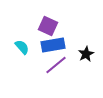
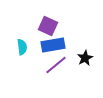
cyan semicircle: rotated 35 degrees clockwise
black star: moved 1 px left, 4 px down
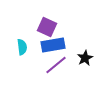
purple square: moved 1 px left, 1 px down
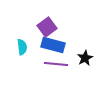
purple square: rotated 30 degrees clockwise
blue rectangle: rotated 25 degrees clockwise
purple line: moved 1 px up; rotated 45 degrees clockwise
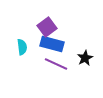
blue rectangle: moved 1 px left, 1 px up
purple line: rotated 20 degrees clockwise
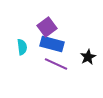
black star: moved 3 px right, 1 px up
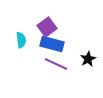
cyan semicircle: moved 1 px left, 7 px up
black star: moved 2 px down
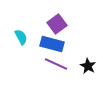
purple square: moved 10 px right, 3 px up
cyan semicircle: moved 3 px up; rotated 21 degrees counterclockwise
black star: moved 7 px down; rotated 14 degrees counterclockwise
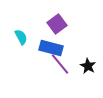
blue rectangle: moved 1 px left, 4 px down
purple line: moved 4 px right; rotated 25 degrees clockwise
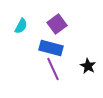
cyan semicircle: moved 11 px up; rotated 56 degrees clockwise
purple line: moved 7 px left, 5 px down; rotated 15 degrees clockwise
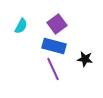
blue rectangle: moved 3 px right, 2 px up
black star: moved 3 px left, 7 px up; rotated 21 degrees counterclockwise
